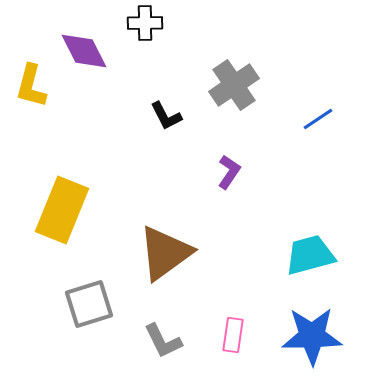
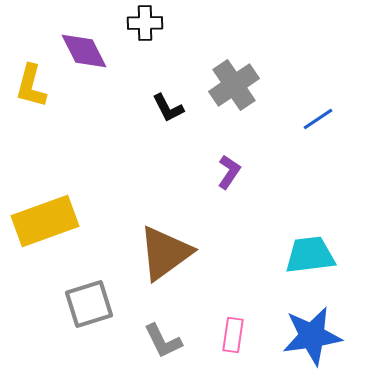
black L-shape: moved 2 px right, 8 px up
yellow rectangle: moved 17 px left, 11 px down; rotated 48 degrees clockwise
cyan trapezoid: rotated 8 degrees clockwise
blue star: rotated 8 degrees counterclockwise
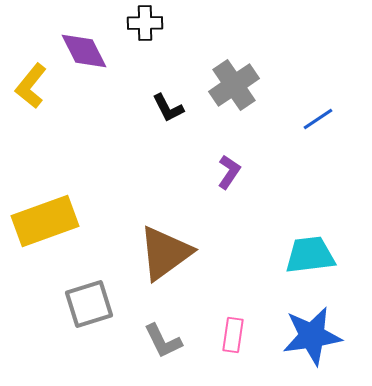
yellow L-shape: rotated 24 degrees clockwise
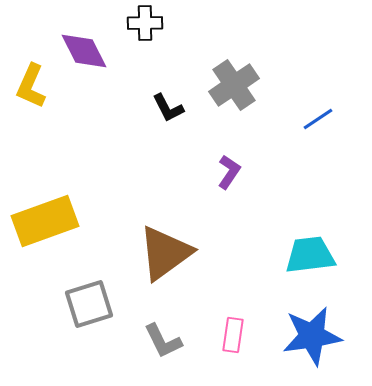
yellow L-shape: rotated 15 degrees counterclockwise
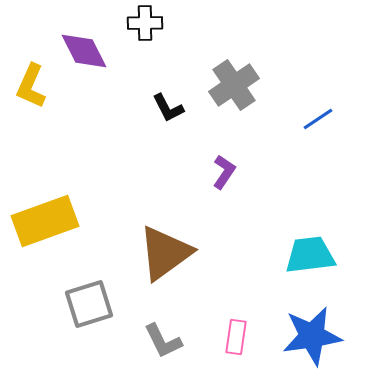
purple L-shape: moved 5 px left
pink rectangle: moved 3 px right, 2 px down
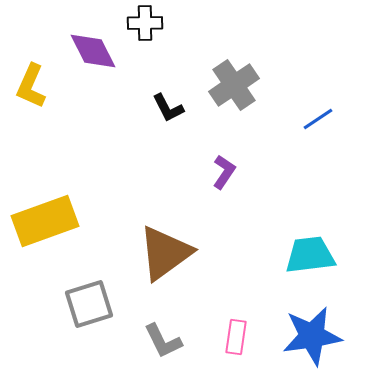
purple diamond: moved 9 px right
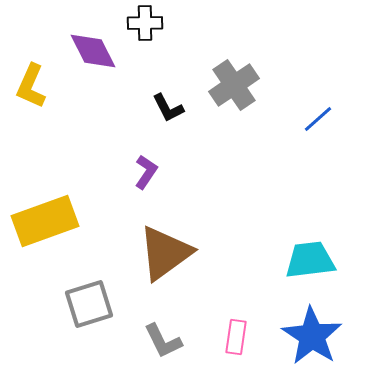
blue line: rotated 8 degrees counterclockwise
purple L-shape: moved 78 px left
cyan trapezoid: moved 5 px down
blue star: rotated 30 degrees counterclockwise
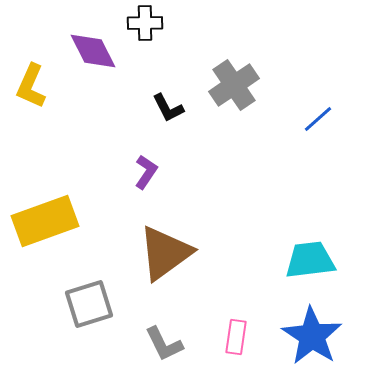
gray L-shape: moved 1 px right, 3 px down
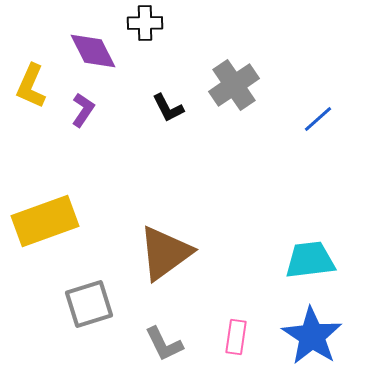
purple L-shape: moved 63 px left, 62 px up
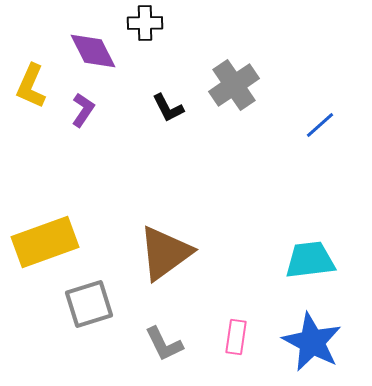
blue line: moved 2 px right, 6 px down
yellow rectangle: moved 21 px down
blue star: moved 6 px down; rotated 6 degrees counterclockwise
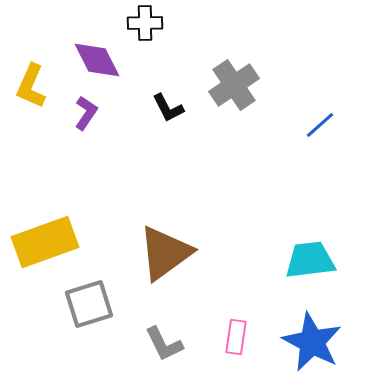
purple diamond: moved 4 px right, 9 px down
purple L-shape: moved 3 px right, 3 px down
